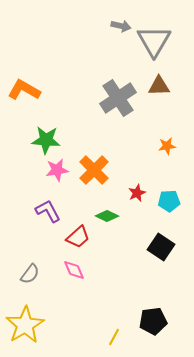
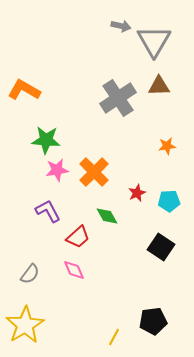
orange cross: moved 2 px down
green diamond: rotated 35 degrees clockwise
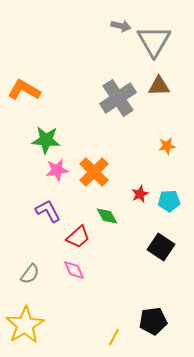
red star: moved 3 px right, 1 px down
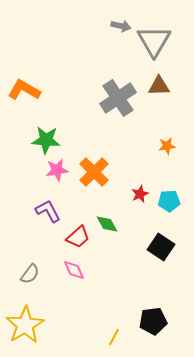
green diamond: moved 8 px down
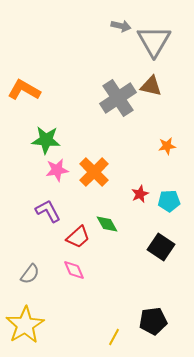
brown triangle: moved 8 px left; rotated 15 degrees clockwise
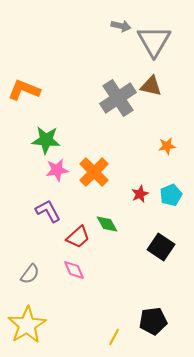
orange L-shape: rotated 8 degrees counterclockwise
cyan pentagon: moved 2 px right, 6 px up; rotated 20 degrees counterclockwise
yellow star: moved 2 px right
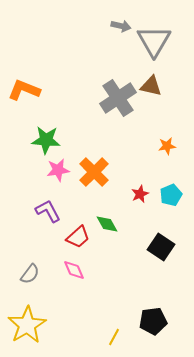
pink star: moved 1 px right
